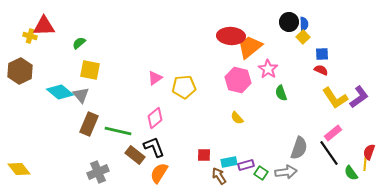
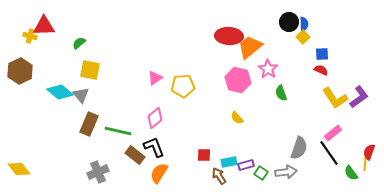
red ellipse at (231, 36): moved 2 px left
yellow pentagon at (184, 87): moved 1 px left, 1 px up
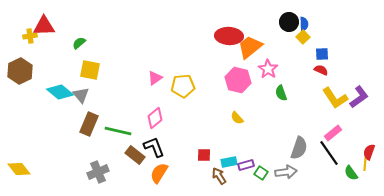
yellow cross at (30, 36): rotated 24 degrees counterclockwise
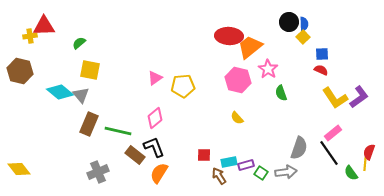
brown hexagon at (20, 71): rotated 20 degrees counterclockwise
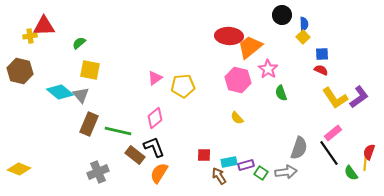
black circle at (289, 22): moved 7 px left, 7 px up
yellow diamond at (19, 169): rotated 30 degrees counterclockwise
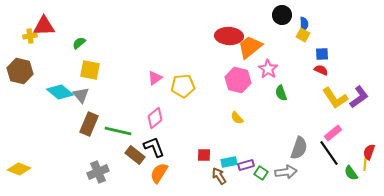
yellow square at (303, 37): moved 2 px up; rotated 16 degrees counterclockwise
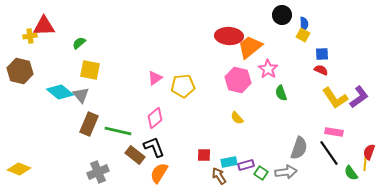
pink rectangle at (333, 133): moved 1 px right, 1 px up; rotated 48 degrees clockwise
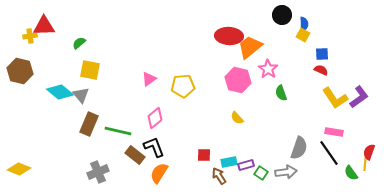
pink triangle at (155, 78): moved 6 px left, 1 px down
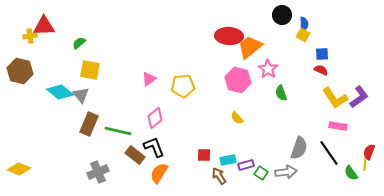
pink rectangle at (334, 132): moved 4 px right, 6 px up
cyan rectangle at (229, 162): moved 1 px left, 2 px up
